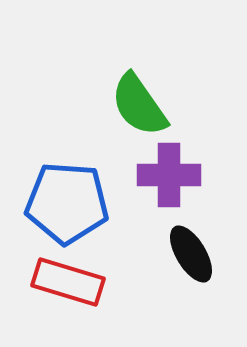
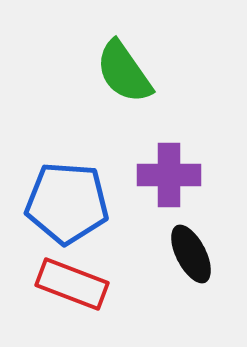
green semicircle: moved 15 px left, 33 px up
black ellipse: rotated 4 degrees clockwise
red rectangle: moved 4 px right, 2 px down; rotated 4 degrees clockwise
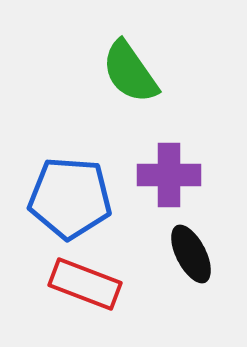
green semicircle: moved 6 px right
blue pentagon: moved 3 px right, 5 px up
red rectangle: moved 13 px right
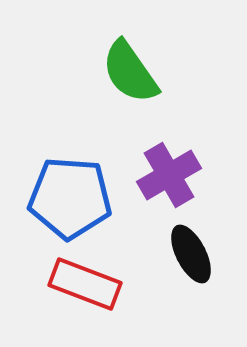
purple cross: rotated 30 degrees counterclockwise
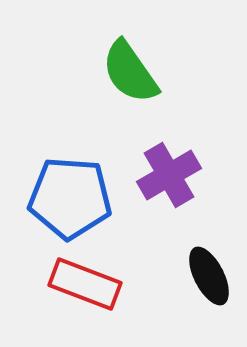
black ellipse: moved 18 px right, 22 px down
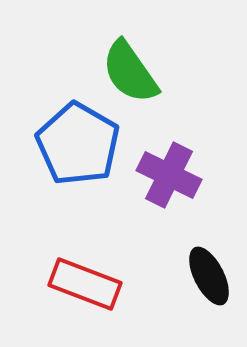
purple cross: rotated 34 degrees counterclockwise
blue pentagon: moved 8 px right, 54 px up; rotated 26 degrees clockwise
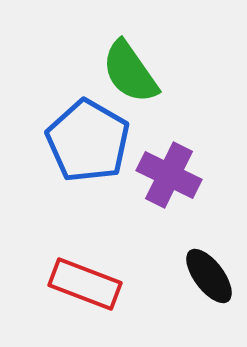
blue pentagon: moved 10 px right, 3 px up
black ellipse: rotated 10 degrees counterclockwise
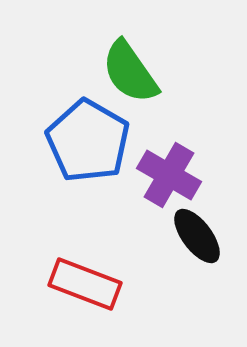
purple cross: rotated 4 degrees clockwise
black ellipse: moved 12 px left, 40 px up
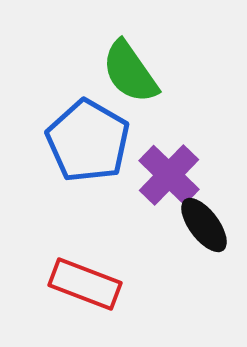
purple cross: rotated 14 degrees clockwise
black ellipse: moved 7 px right, 11 px up
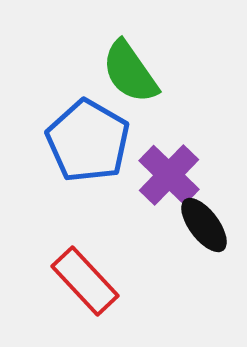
red rectangle: moved 3 px up; rotated 26 degrees clockwise
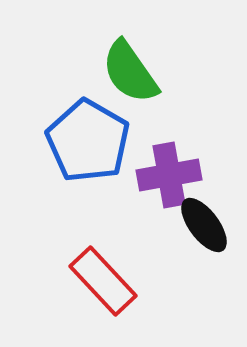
purple cross: rotated 36 degrees clockwise
red rectangle: moved 18 px right
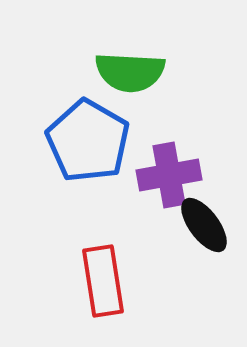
green semicircle: rotated 52 degrees counterclockwise
red rectangle: rotated 34 degrees clockwise
